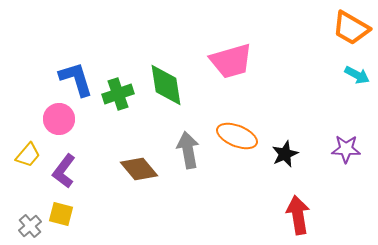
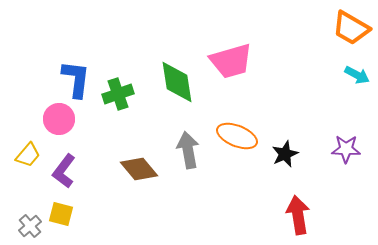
blue L-shape: rotated 24 degrees clockwise
green diamond: moved 11 px right, 3 px up
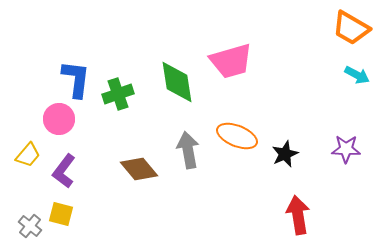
gray cross: rotated 10 degrees counterclockwise
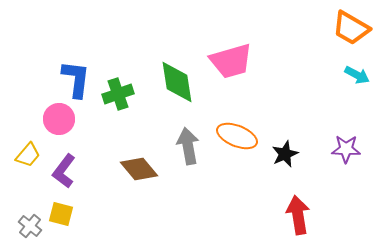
gray arrow: moved 4 px up
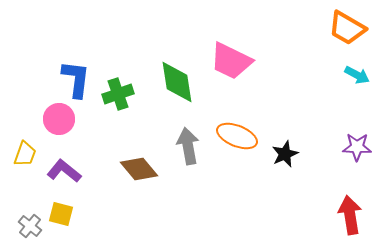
orange trapezoid: moved 4 px left
pink trapezoid: rotated 42 degrees clockwise
purple star: moved 11 px right, 2 px up
yellow trapezoid: moved 3 px left, 1 px up; rotated 20 degrees counterclockwise
purple L-shape: rotated 92 degrees clockwise
red arrow: moved 52 px right
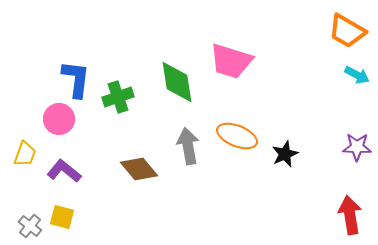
orange trapezoid: moved 3 px down
pink trapezoid: rotated 9 degrees counterclockwise
green cross: moved 3 px down
yellow square: moved 1 px right, 3 px down
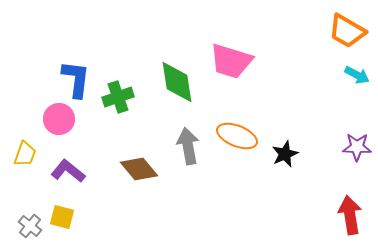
purple L-shape: moved 4 px right
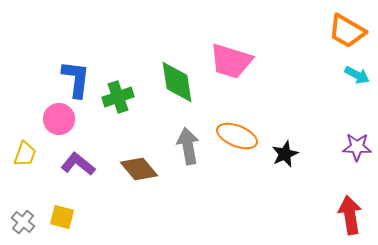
purple L-shape: moved 10 px right, 7 px up
gray cross: moved 7 px left, 4 px up
